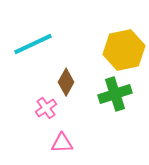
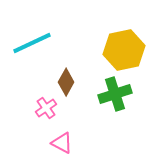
cyan line: moved 1 px left, 1 px up
pink triangle: rotated 30 degrees clockwise
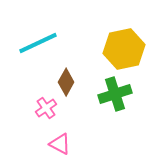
cyan line: moved 6 px right
yellow hexagon: moved 1 px up
pink triangle: moved 2 px left, 1 px down
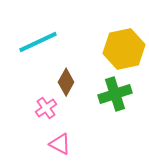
cyan line: moved 1 px up
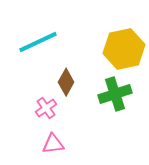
pink triangle: moved 7 px left; rotated 35 degrees counterclockwise
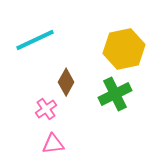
cyan line: moved 3 px left, 2 px up
green cross: rotated 8 degrees counterclockwise
pink cross: moved 1 px down
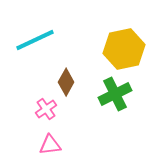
pink triangle: moved 3 px left, 1 px down
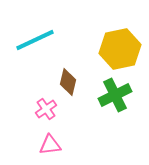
yellow hexagon: moved 4 px left
brown diamond: moved 2 px right; rotated 16 degrees counterclockwise
green cross: moved 1 px down
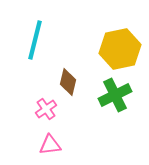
cyan line: rotated 51 degrees counterclockwise
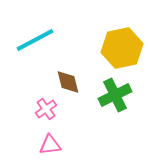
cyan line: rotated 48 degrees clockwise
yellow hexagon: moved 2 px right, 1 px up
brown diamond: rotated 28 degrees counterclockwise
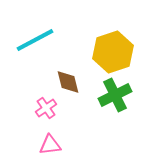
yellow hexagon: moved 9 px left, 4 px down; rotated 6 degrees counterclockwise
pink cross: moved 1 px up
